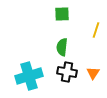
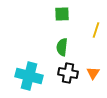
black cross: moved 1 px right, 1 px down
cyan cross: rotated 32 degrees clockwise
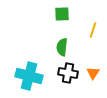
yellow line: moved 3 px left
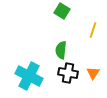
green square: moved 3 px up; rotated 35 degrees clockwise
green semicircle: moved 1 px left, 3 px down
cyan cross: rotated 12 degrees clockwise
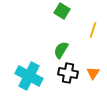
green semicircle: rotated 24 degrees clockwise
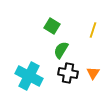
green square: moved 10 px left, 15 px down
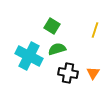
yellow line: moved 2 px right
green semicircle: moved 4 px left, 1 px up; rotated 42 degrees clockwise
cyan cross: moved 20 px up
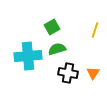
green square: moved 1 px down; rotated 28 degrees clockwise
cyan cross: moved 1 px left; rotated 32 degrees counterclockwise
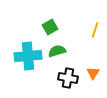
green square: moved 2 px left
green semicircle: moved 2 px down
black cross: moved 5 px down
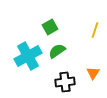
green semicircle: rotated 18 degrees counterclockwise
cyan cross: rotated 24 degrees counterclockwise
black cross: moved 3 px left, 4 px down; rotated 18 degrees counterclockwise
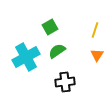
cyan cross: moved 2 px left, 1 px down
orange triangle: moved 4 px right, 18 px up
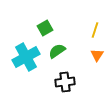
green square: moved 5 px left, 1 px down
